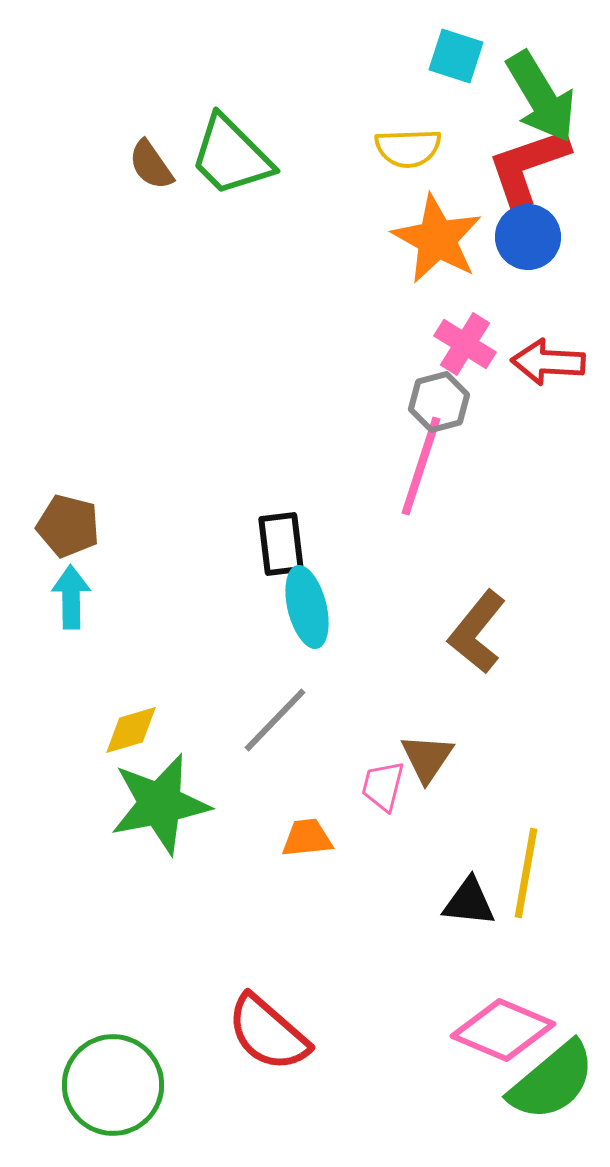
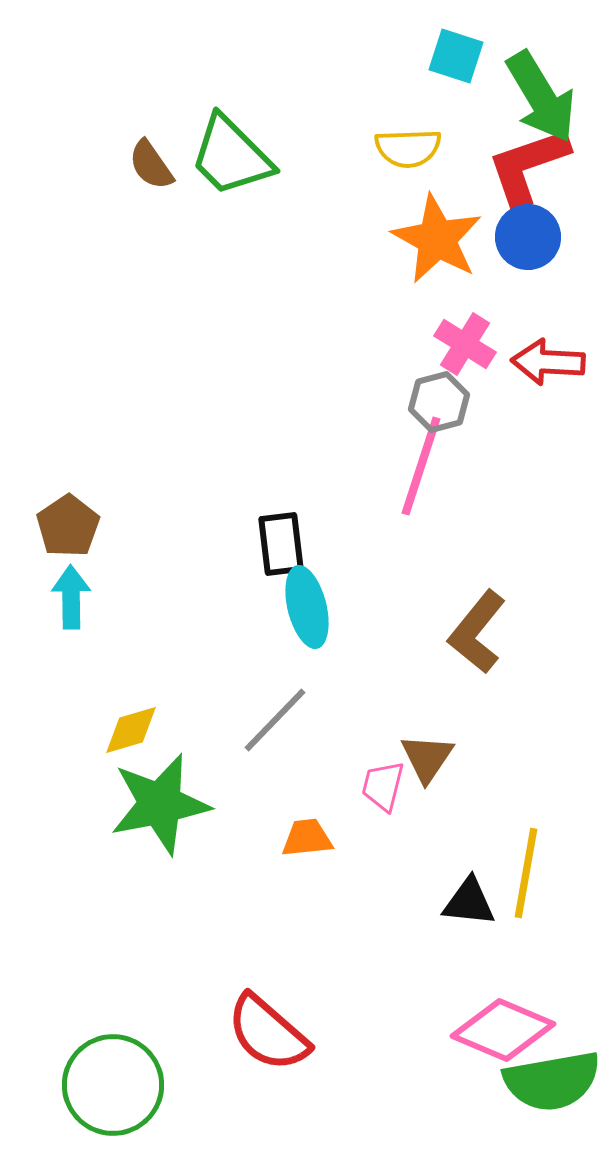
brown pentagon: rotated 24 degrees clockwise
green semicircle: rotated 30 degrees clockwise
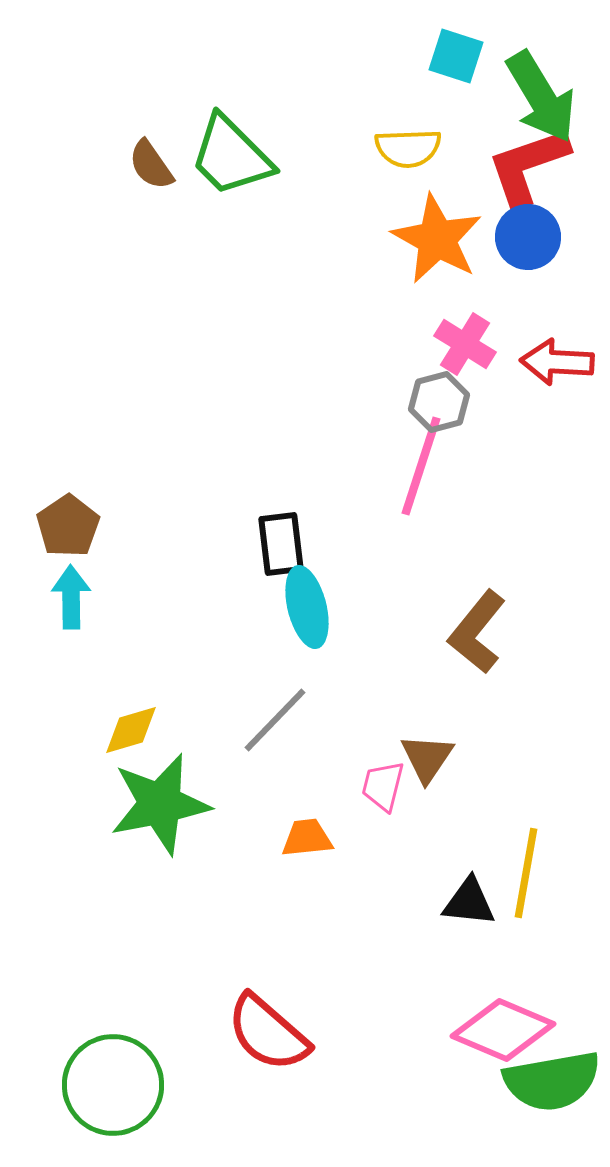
red arrow: moved 9 px right
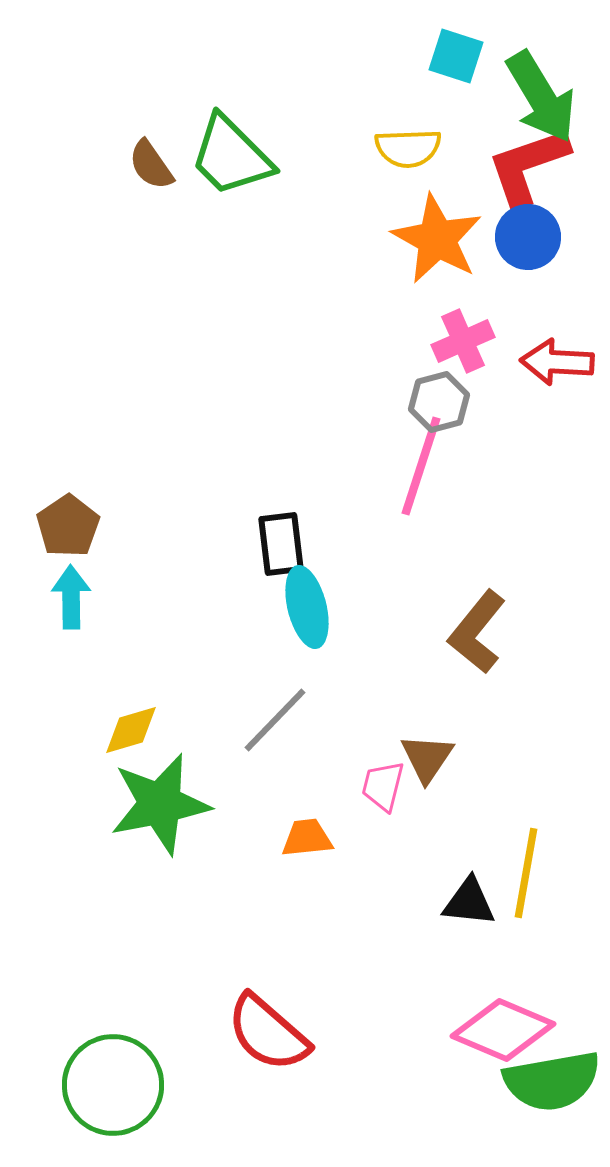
pink cross: moved 2 px left, 3 px up; rotated 34 degrees clockwise
